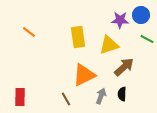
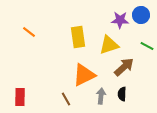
green line: moved 7 px down
gray arrow: rotated 14 degrees counterclockwise
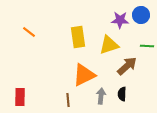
green line: rotated 24 degrees counterclockwise
brown arrow: moved 3 px right, 1 px up
brown line: moved 2 px right, 1 px down; rotated 24 degrees clockwise
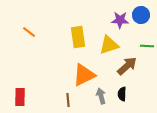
gray arrow: rotated 21 degrees counterclockwise
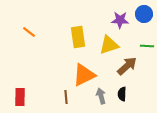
blue circle: moved 3 px right, 1 px up
brown line: moved 2 px left, 3 px up
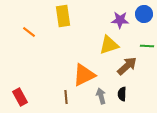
yellow rectangle: moved 15 px left, 21 px up
red rectangle: rotated 30 degrees counterclockwise
